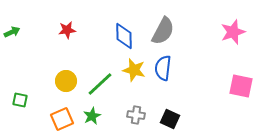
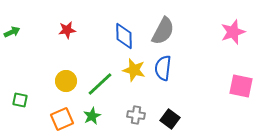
black square: rotated 12 degrees clockwise
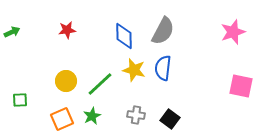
green square: rotated 14 degrees counterclockwise
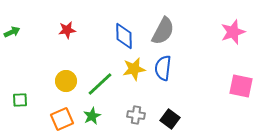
yellow star: moved 1 px up; rotated 25 degrees counterclockwise
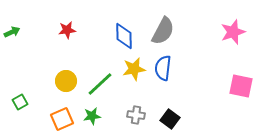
green square: moved 2 px down; rotated 28 degrees counterclockwise
green star: rotated 18 degrees clockwise
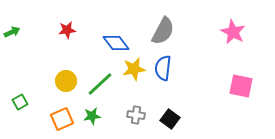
pink star: rotated 25 degrees counterclockwise
blue diamond: moved 8 px left, 7 px down; rotated 36 degrees counterclockwise
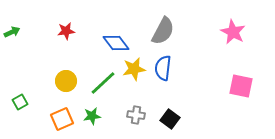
red star: moved 1 px left, 1 px down
green line: moved 3 px right, 1 px up
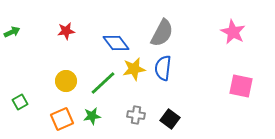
gray semicircle: moved 1 px left, 2 px down
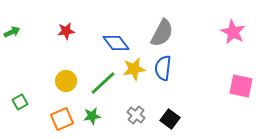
gray cross: rotated 30 degrees clockwise
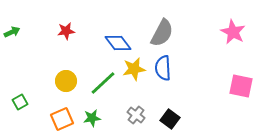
blue diamond: moved 2 px right
blue semicircle: rotated 10 degrees counterclockwise
green star: moved 2 px down
